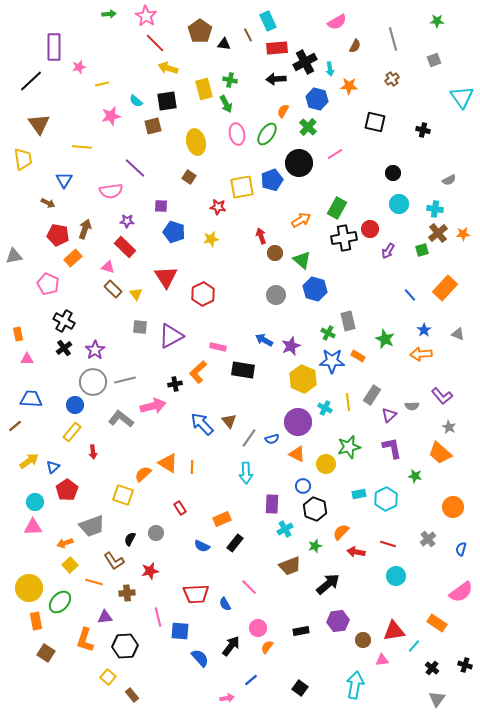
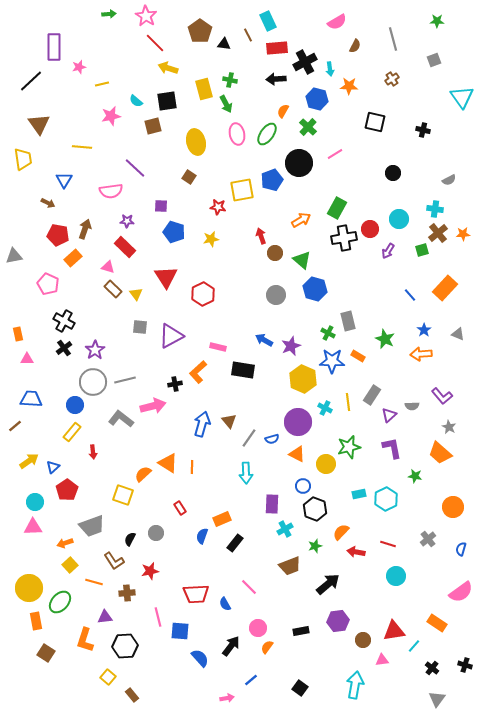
yellow square at (242, 187): moved 3 px down
cyan circle at (399, 204): moved 15 px down
blue arrow at (202, 424): rotated 60 degrees clockwise
blue semicircle at (202, 546): moved 10 px up; rotated 84 degrees clockwise
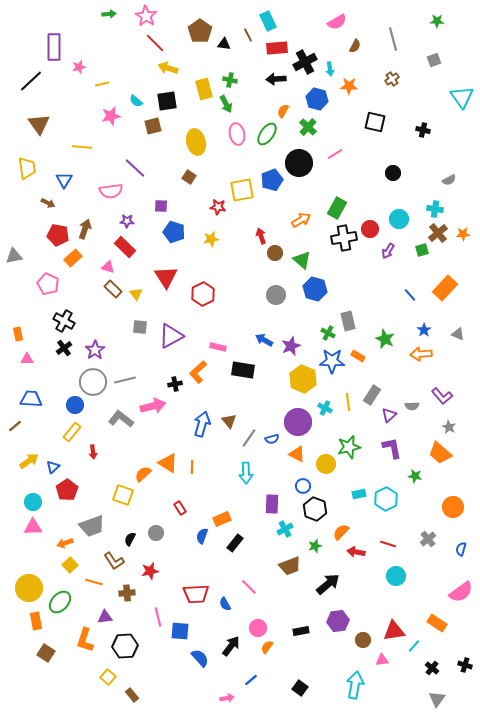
yellow trapezoid at (23, 159): moved 4 px right, 9 px down
cyan circle at (35, 502): moved 2 px left
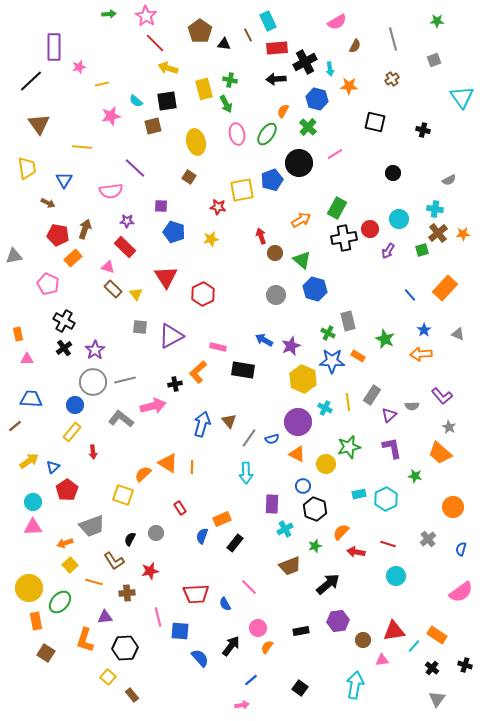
orange rectangle at (437, 623): moved 12 px down
black hexagon at (125, 646): moved 2 px down
pink arrow at (227, 698): moved 15 px right, 7 px down
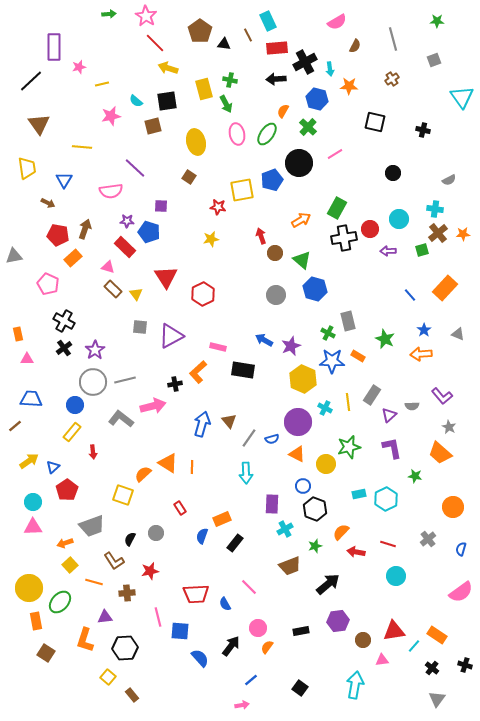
blue pentagon at (174, 232): moved 25 px left
purple arrow at (388, 251): rotated 56 degrees clockwise
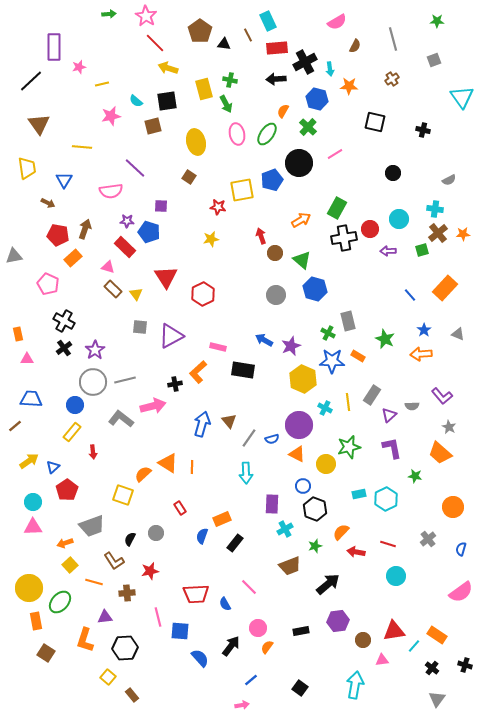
purple circle at (298, 422): moved 1 px right, 3 px down
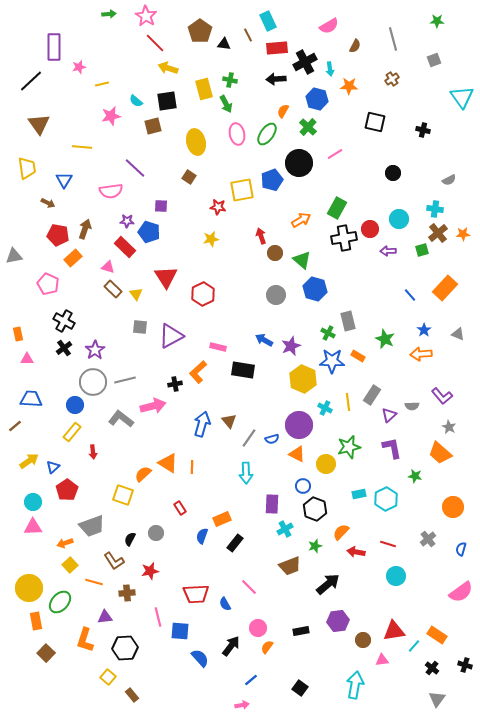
pink semicircle at (337, 22): moved 8 px left, 4 px down
brown square at (46, 653): rotated 12 degrees clockwise
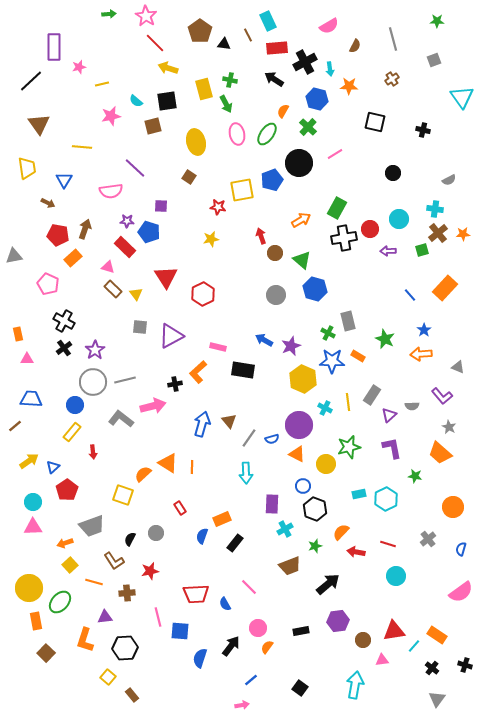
black arrow at (276, 79): moved 2 px left; rotated 36 degrees clockwise
gray triangle at (458, 334): moved 33 px down
blue semicircle at (200, 658): rotated 120 degrees counterclockwise
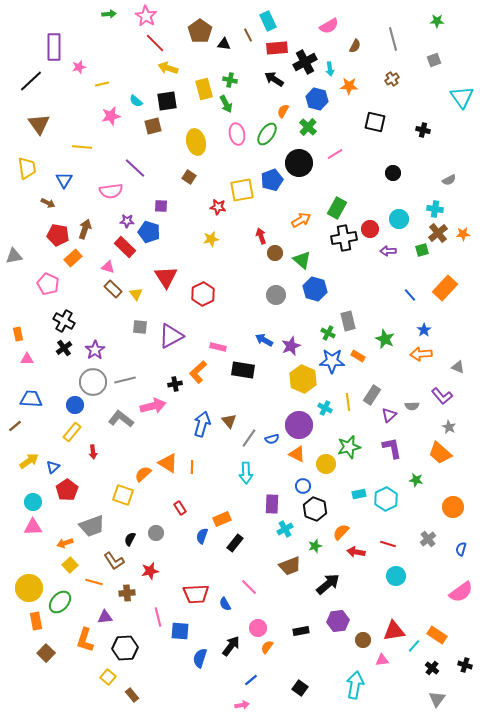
green star at (415, 476): moved 1 px right, 4 px down
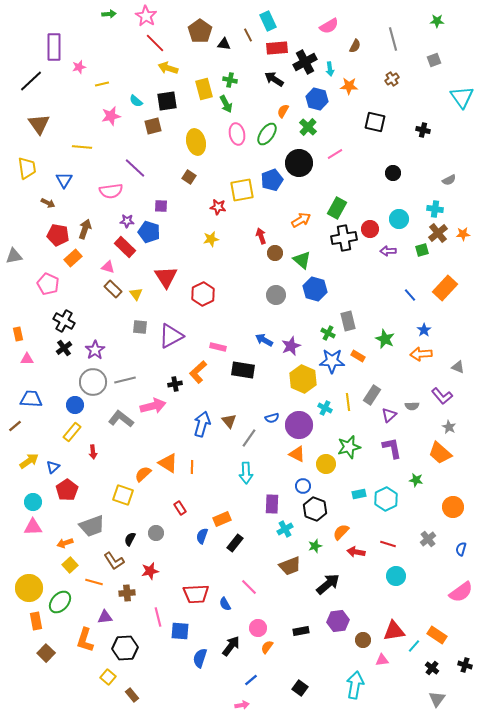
blue semicircle at (272, 439): moved 21 px up
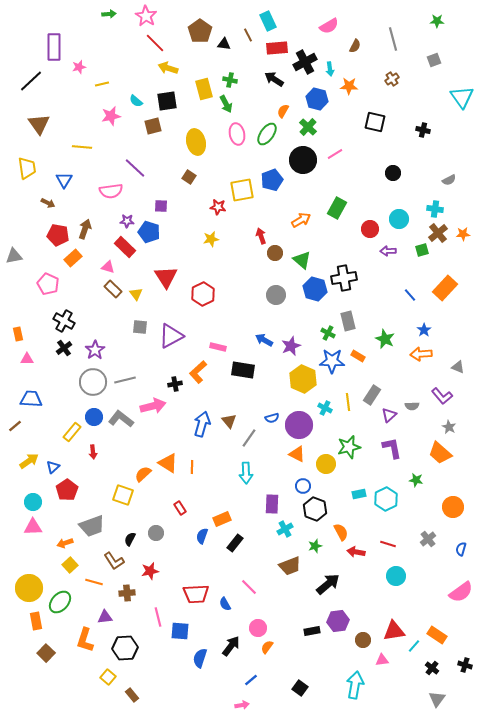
black circle at (299, 163): moved 4 px right, 3 px up
black cross at (344, 238): moved 40 px down
blue circle at (75, 405): moved 19 px right, 12 px down
orange semicircle at (341, 532): rotated 108 degrees clockwise
black rectangle at (301, 631): moved 11 px right
